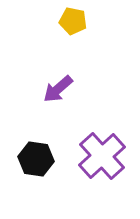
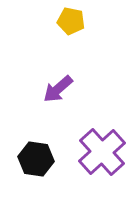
yellow pentagon: moved 2 px left
purple cross: moved 4 px up
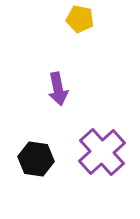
yellow pentagon: moved 9 px right, 2 px up
purple arrow: rotated 60 degrees counterclockwise
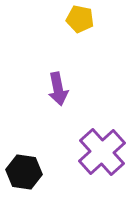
black hexagon: moved 12 px left, 13 px down
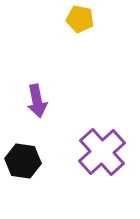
purple arrow: moved 21 px left, 12 px down
black hexagon: moved 1 px left, 11 px up
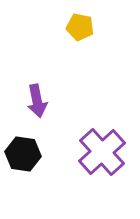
yellow pentagon: moved 8 px down
black hexagon: moved 7 px up
